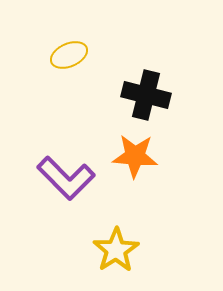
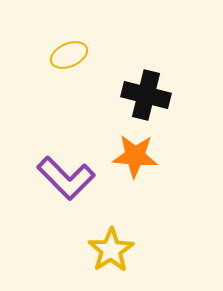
yellow star: moved 5 px left
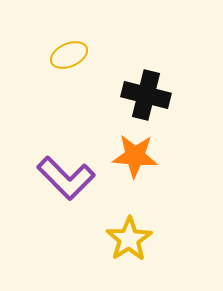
yellow star: moved 18 px right, 11 px up
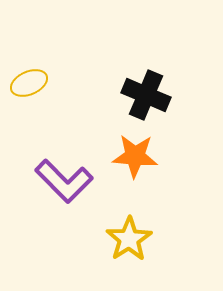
yellow ellipse: moved 40 px left, 28 px down
black cross: rotated 9 degrees clockwise
purple L-shape: moved 2 px left, 3 px down
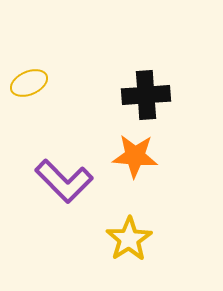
black cross: rotated 27 degrees counterclockwise
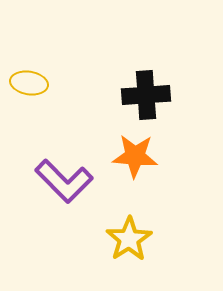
yellow ellipse: rotated 33 degrees clockwise
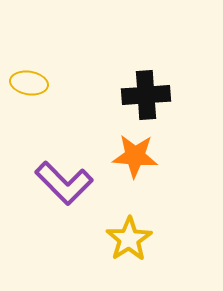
purple L-shape: moved 2 px down
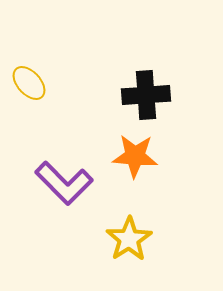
yellow ellipse: rotated 39 degrees clockwise
